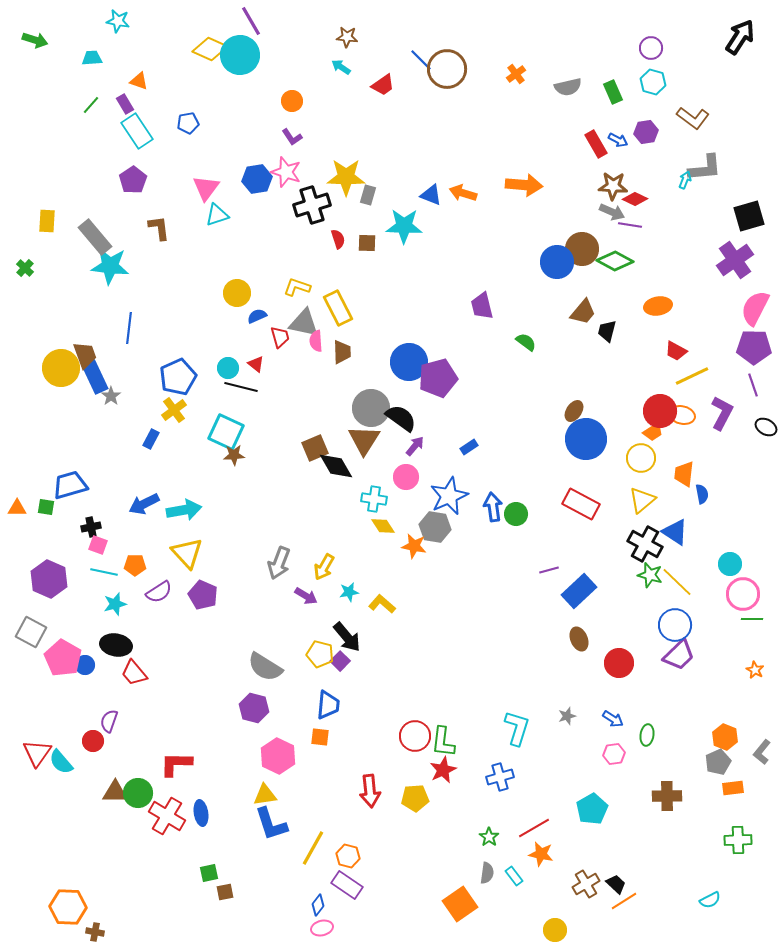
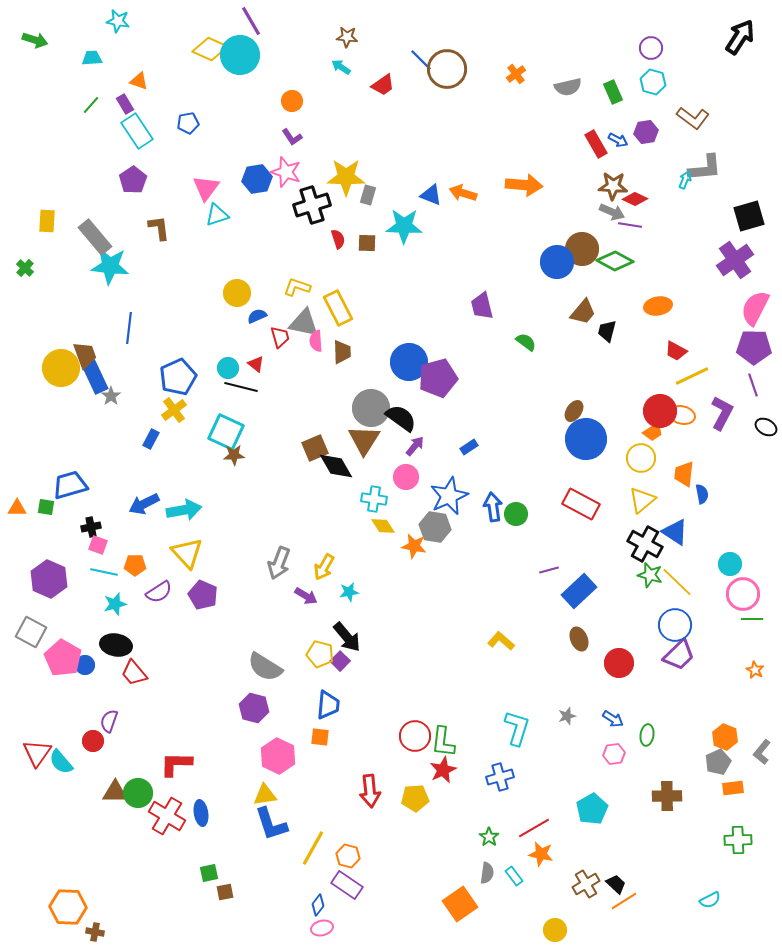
yellow L-shape at (382, 604): moved 119 px right, 37 px down
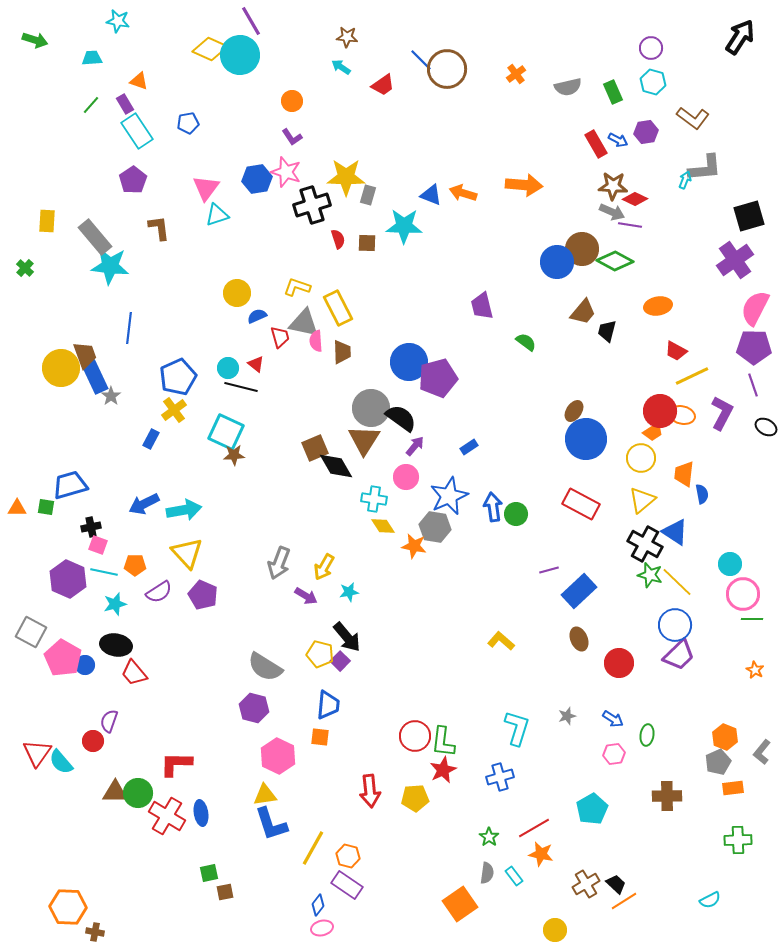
purple hexagon at (49, 579): moved 19 px right
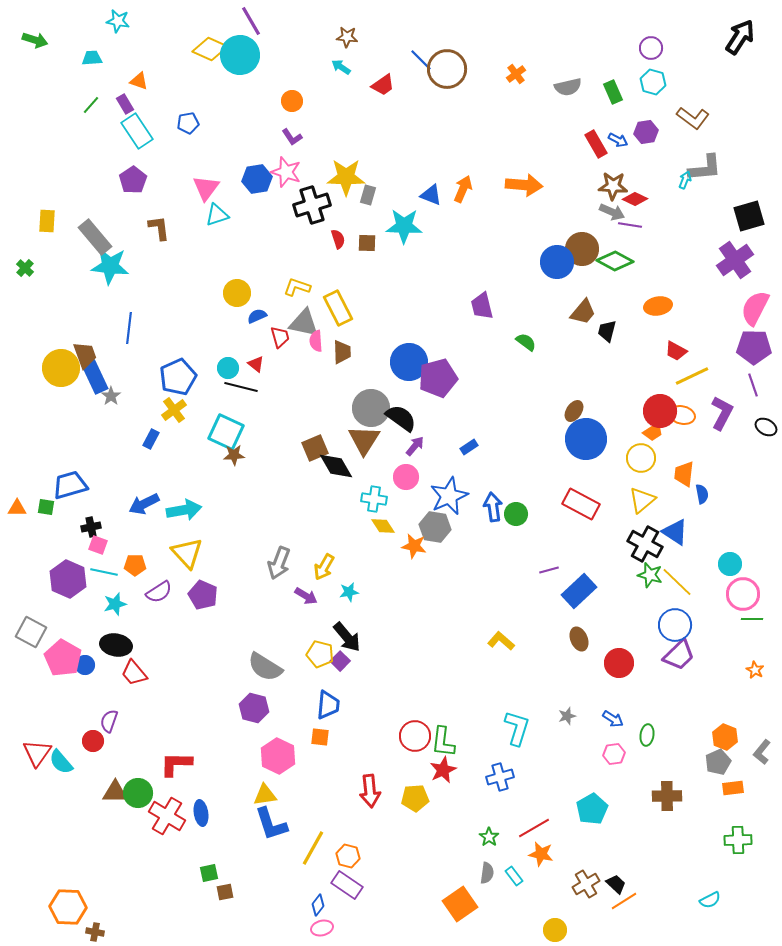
orange arrow at (463, 193): moved 4 px up; rotated 96 degrees clockwise
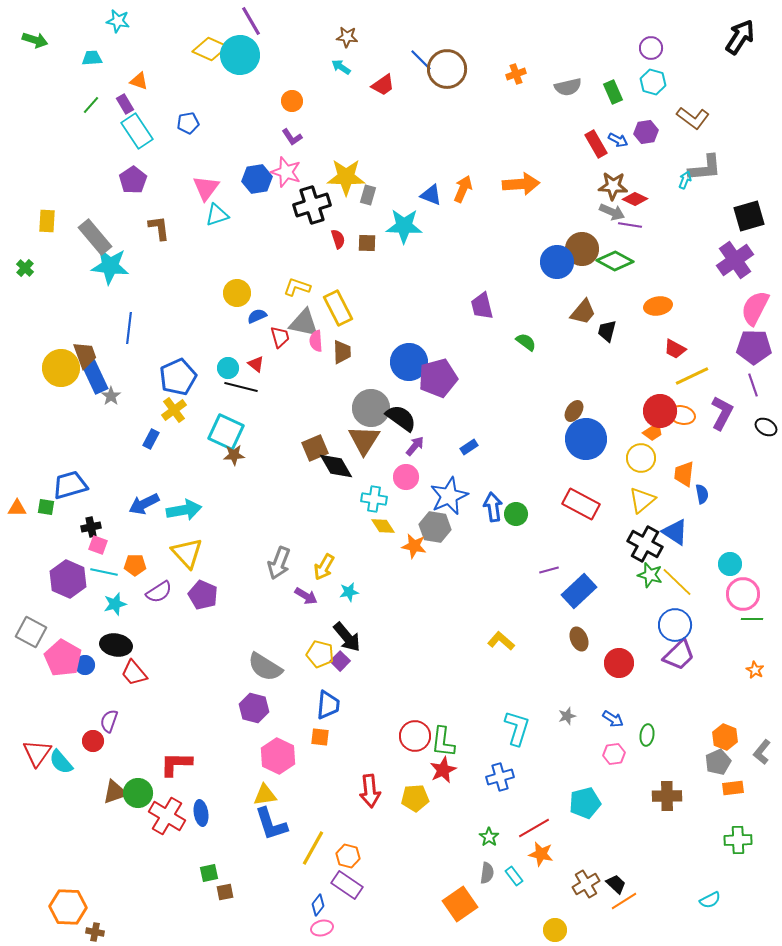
orange cross at (516, 74): rotated 18 degrees clockwise
orange arrow at (524, 185): moved 3 px left, 1 px up; rotated 9 degrees counterclockwise
red trapezoid at (676, 351): moved 1 px left, 2 px up
brown triangle at (115, 792): rotated 20 degrees counterclockwise
cyan pentagon at (592, 809): moved 7 px left, 6 px up; rotated 16 degrees clockwise
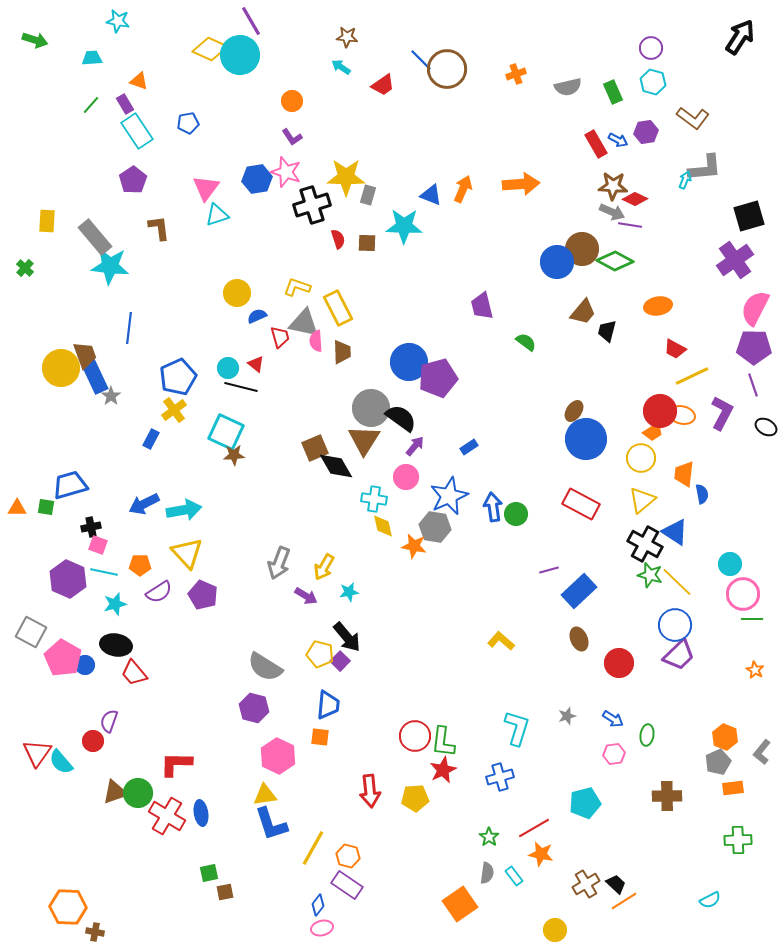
yellow diamond at (383, 526): rotated 20 degrees clockwise
orange pentagon at (135, 565): moved 5 px right
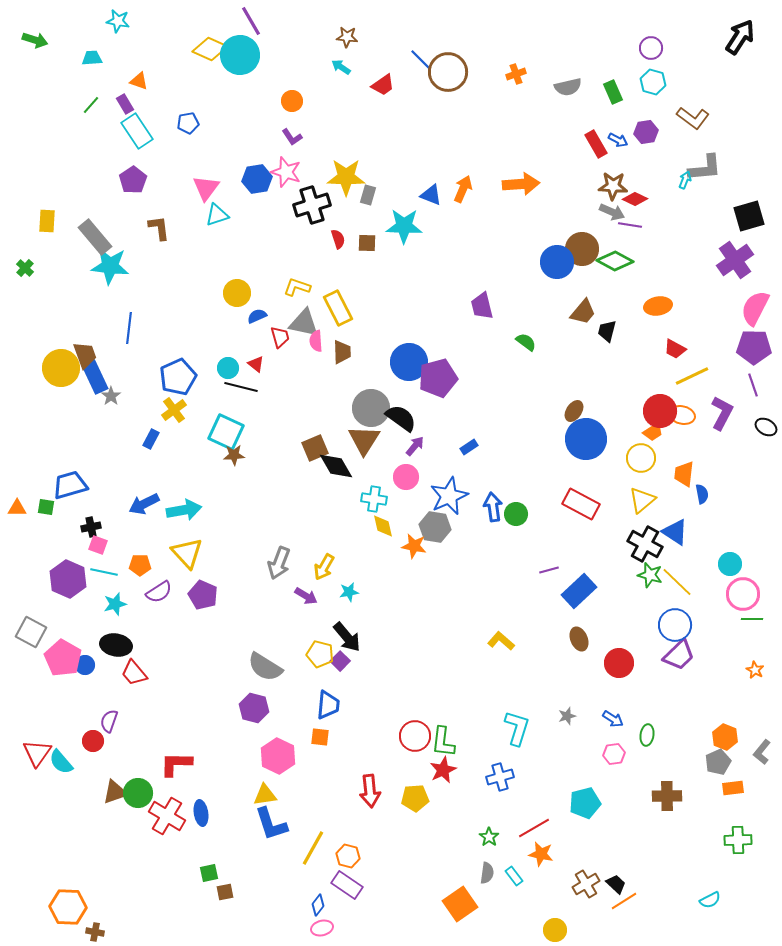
brown circle at (447, 69): moved 1 px right, 3 px down
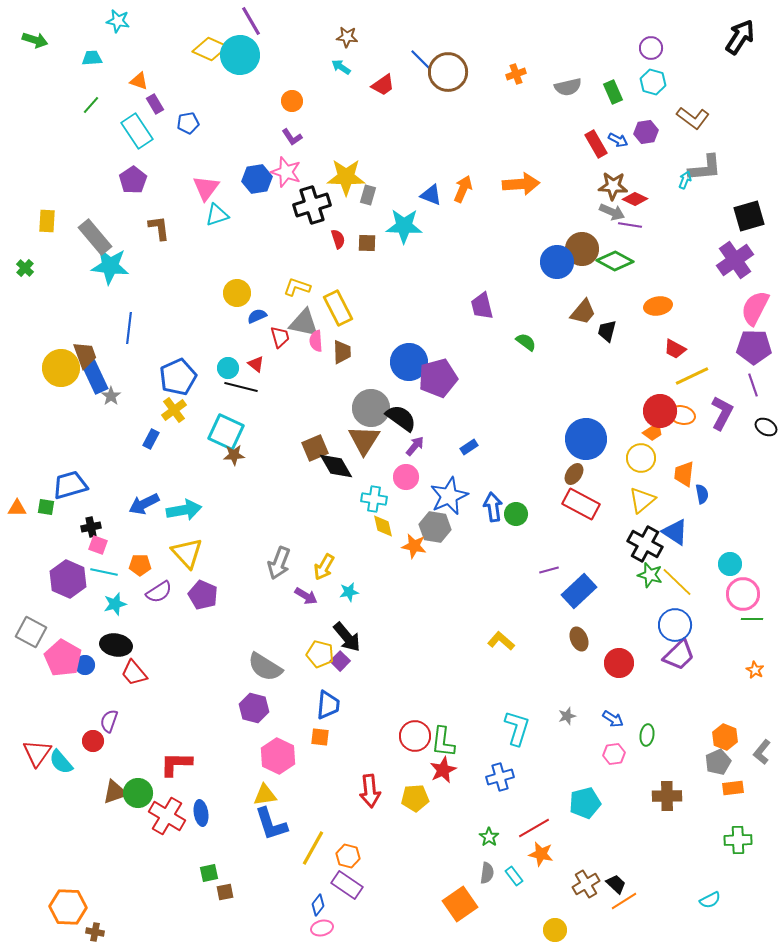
purple rectangle at (125, 104): moved 30 px right
brown ellipse at (574, 411): moved 63 px down
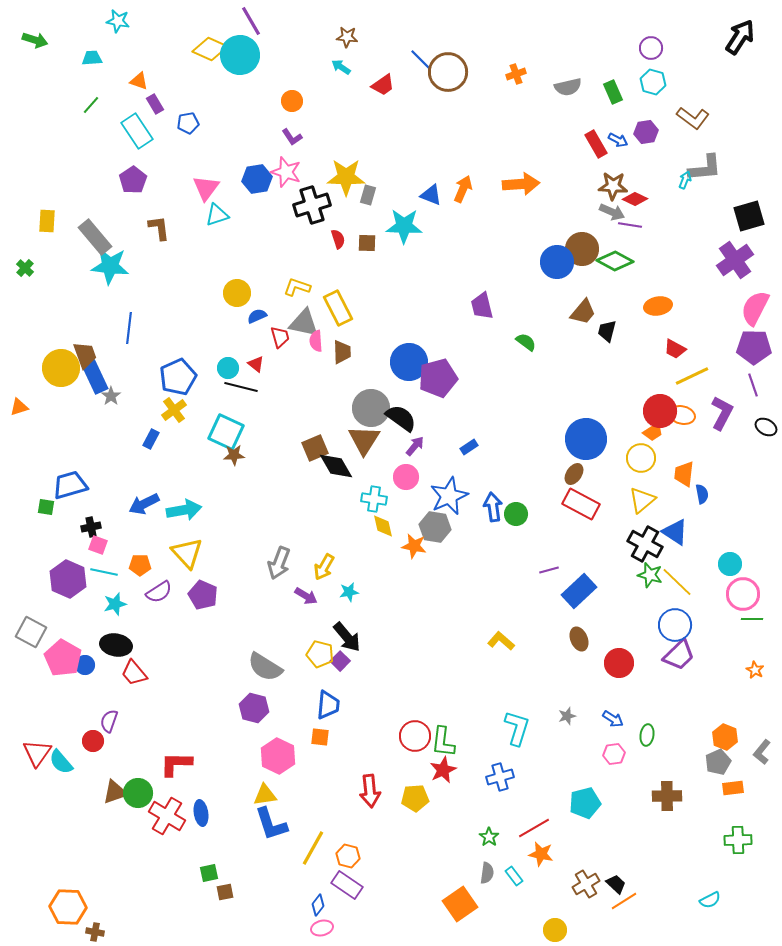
orange triangle at (17, 508): moved 2 px right, 101 px up; rotated 18 degrees counterclockwise
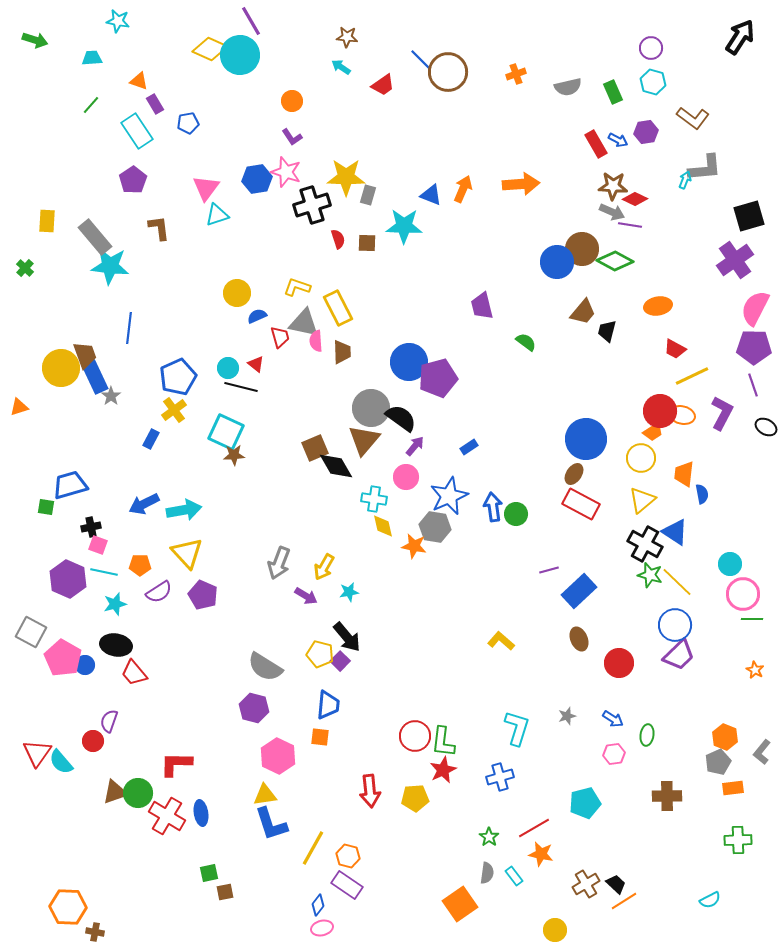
brown triangle at (364, 440): rotated 8 degrees clockwise
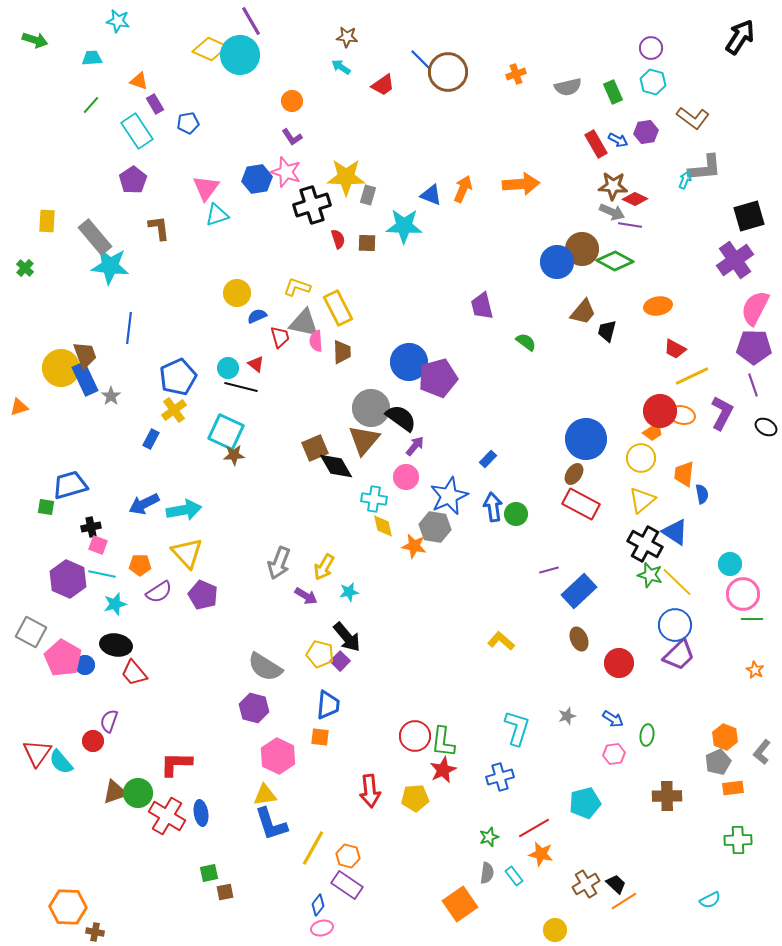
blue rectangle at (95, 377): moved 10 px left, 2 px down
blue rectangle at (469, 447): moved 19 px right, 12 px down; rotated 12 degrees counterclockwise
cyan line at (104, 572): moved 2 px left, 2 px down
green star at (489, 837): rotated 18 degrees clockwise
